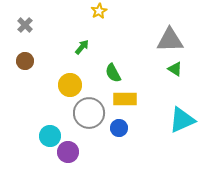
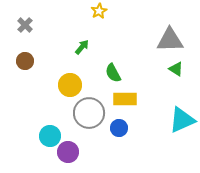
green triangle: moved 1 px right
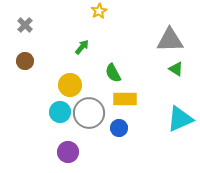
cyan triangle: moved 2 px left, 1 px up
cyan circle: moved 10 px right, 24 px up
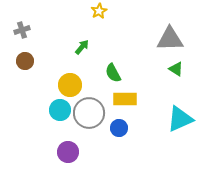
gray cross: moved 3 px left, 5 px down; rotated 28 degrees clockwise
gray triangle: moved 1 px up
cyan circle: moved 2 px up
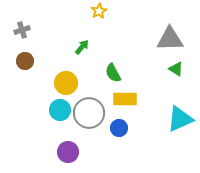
yellow circle: moved 4 px left, 2 px up
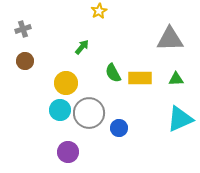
gray cross: moved 1 px right, 1 px up
green triangle: moved 10 px down; rotated 35 degrees counterclockwise
yellow rectangle: moved 15 px right, 21 px up
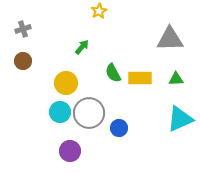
brown circle: moved 2 px left
cyan circle: moved 2 px down
purple circle: moved 2 px right, 1 px up
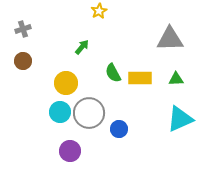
blue circle: moved 1 px down
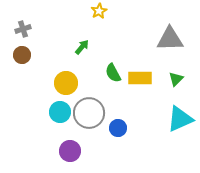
brown circle: moved 1 px left, 6 px up
green triangle: rotated 42 degrees counterclockwise
blue circle: moved 1 px left, 1 px up
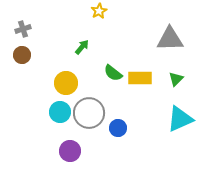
green semicircle: rotated 24 degrees counterclockwise
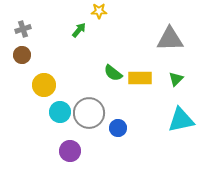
yellow star: rotated 28 degrees clockwise
green arrow: moved 3 px left, 17 px up
yellow circle: moved 22 px left, 2 px down
cyan triangle: moved 1 px right, 1 px down; rotated 12 degrees clockwise
